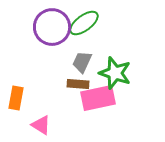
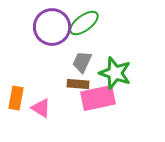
pink triangle: moved 17 px up
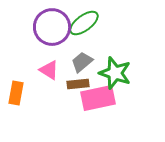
gray trapezoid: rotated 25 degrees clockwise
brown rectangle: rotated 10 degrees counterclockwise
orange rectangle: moved 5 px up
pink triangle: moved 8 px right, 38 px up
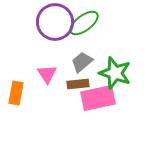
purple circle: moved 3 px right, 5 px up
pink triangle: moved 2 px left, 4 px down; rotated 25 degrees clockwise
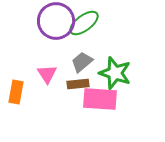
purple circle: moved 1 px right, 1 px up
orange rectangle: moved 1 px up
pink rectangle: moved 2 px right, 1 px down; rotated 16 degrees clockwise
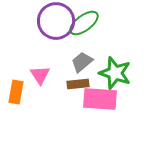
pink triangle: moved 7 px left, 1 px down
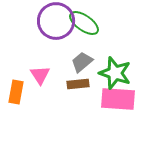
green ellipse: rotated 72 degrees clockwise
pink rectangle: moved 18 px right
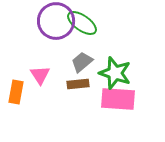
green ellipse: moved 2 px left
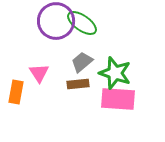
pink triangle: moved 1 px left, 2 px up
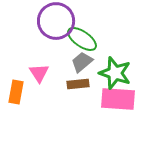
green ellipse: moved 16 px down
